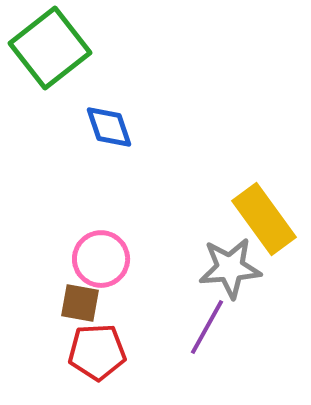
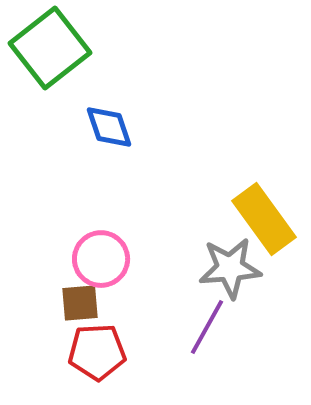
brown square: rotated 15 degrees counterclockwise
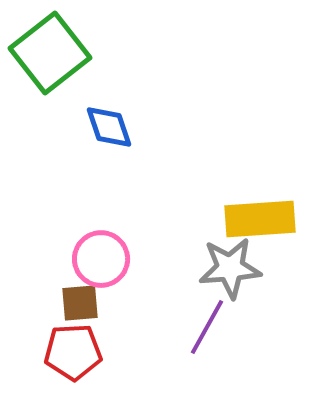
green square: moved 5 px down
yellow rectangle: moved 4 px left; rotated 58 degrees counterclockwise
red pentagon: moved 24 px left
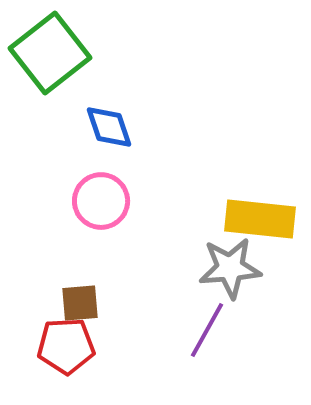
yellow rectangle: rotated 10 degrees clockwise
pink circle: moved 58 px up
purple line: moved 3 px down
red pentagon: moved 7 px left, 6 px up
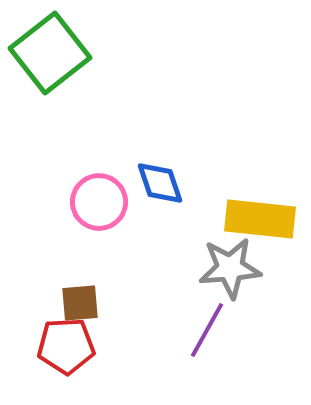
blue diamond: moved 51 px right, 56 px down
pink circle: moved 2 px left, 1 px down
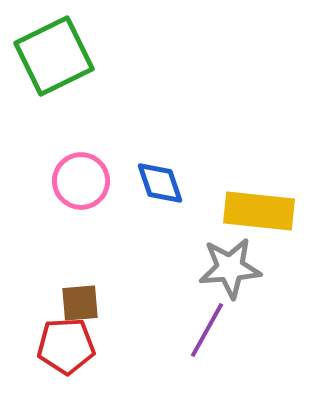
green square: moved 4 px right, 3 px down; rotated 12 degrees clockwise
pink circle: moved 18 px left, 21 px up
yellow rectangle: moved 1 px left, 8 px up
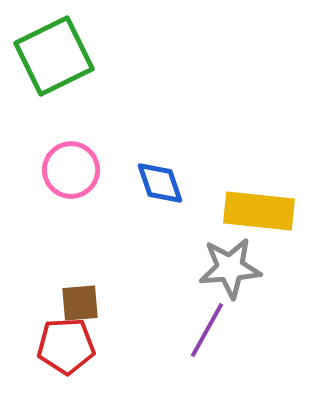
pink circle: moved 10 px left, 11 px up
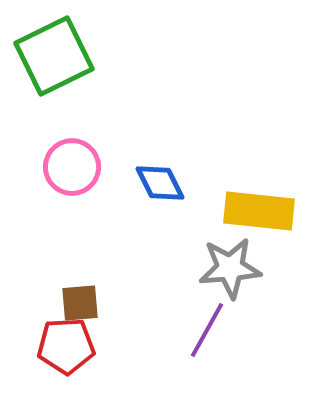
pink circle: moved 1 px right, 3 px up
blue diamond: rotated 8 degrees counterclockwise
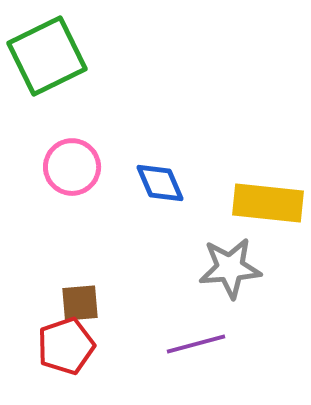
green square: moved 7 px left
blue diamond: rotated 4 degrees clockwise
yellow rectangle: moved 9 px right, 8 px up
purple line: moved 11 px left, 14 px down; rotated 46 degrees clockwise
red pentagon: rotated 16 degrees counterclockwise
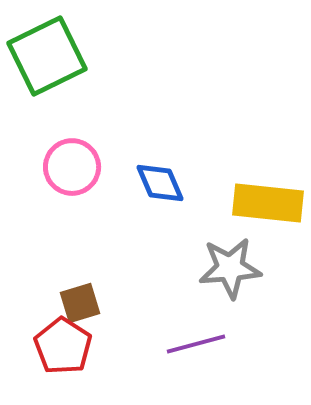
brown square: rotated 12 degrees counterclockwise
red pentagon: moved 3 px left; rotated 20 degrees counterclockwise
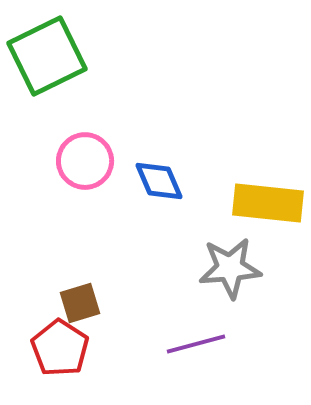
pink circle: moved 13 px right, 6 px up
blue diamond: moved 1 px left, 2 px up
red pentagon: moved 3 px left, 2 px down
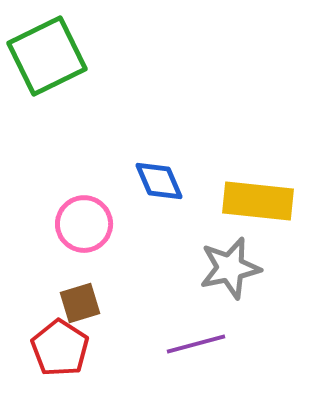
pink circle: moved 1 px left, 63 px down
yellow rectangle: moved 10 px left, 2 px up
gray star: rotated 8 degrees counterclockwise
